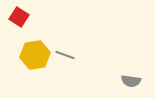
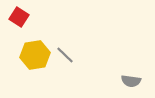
gray line: rotated 24 degrees clockwise
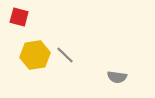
red square: rotated 18 degrees counterclockwise
gray semicircle: moved 14 px left, 4 px up
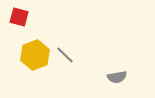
yellow hexagon: rotated 12 degrees counterclockwise
gray semicircle: rotated 18 degrees counterclockwise
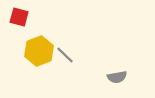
yellow hexagon: moved 4 px right, 4 px up
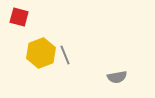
yellow hexagon: moved 2 px right, 2 px down
gray line: rotated 24 degrees clockwise
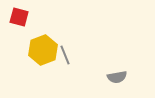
yellow hexagon: moved 2 px right, 3 px up
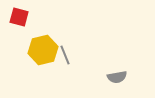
yellow hexagon: rotated 8 degrees clockwise
